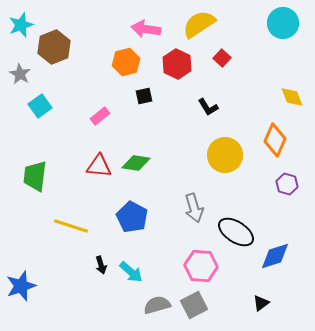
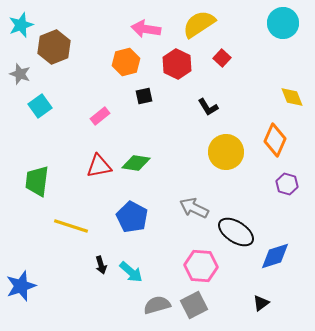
gray star: rotated 10 degrees counterclockwise
yellow circle: moved 1 px right, 3 px up
red triangle: rotated 16 degrees counterclockwise
green trapezoid: moved 2 px right, 5 px down
gray arrow: rotated 132 degrees clockwise
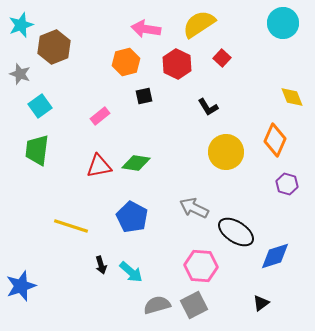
green trapezoid: moved 31 px up
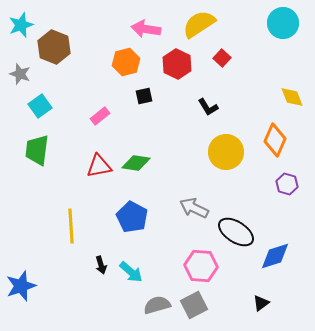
brown hexagon: rotated 16 degrees counterclockwise
yellow line: rotated 68 degrees clockwise
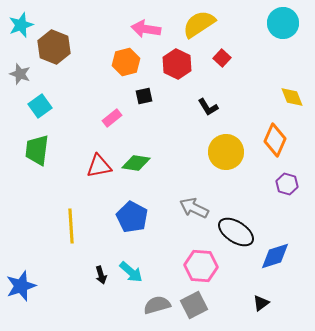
pink rectangle: moved 12 px right, 2 px down
black arrow: moved 10 px down
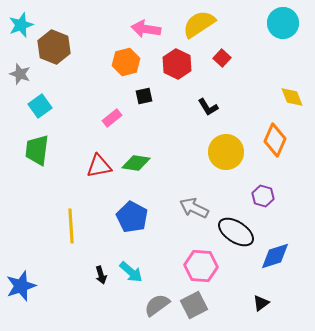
purple hexagon: moved 24 px left, 12 px down
gray semicircle: rotated 20 degrees counterclockwise
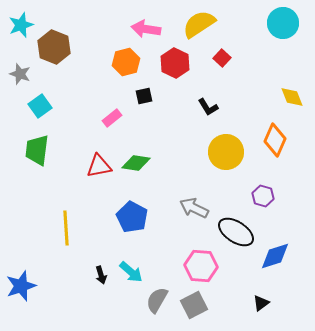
red hexagon: moved 2 px left, 1 px up
yellow line: moved 5 px left, 2 px down
gray semicircle: moved 5 px up; rotated 24 degrees counterclockwise
